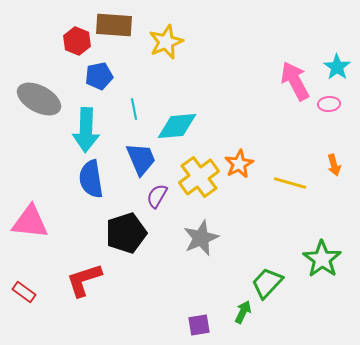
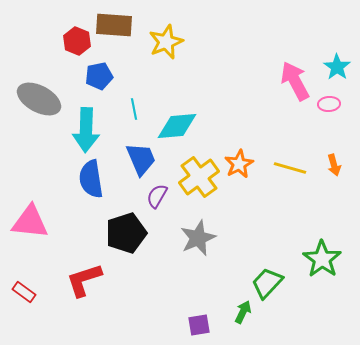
yellow line: moved 15 px up
gray star: moved 3 px left
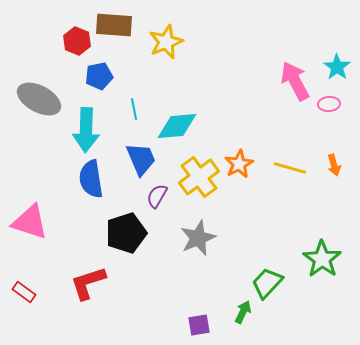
pink triangle: rotated 12 degrees clockwise
red L-shape: moved 4 px right, 3 px down
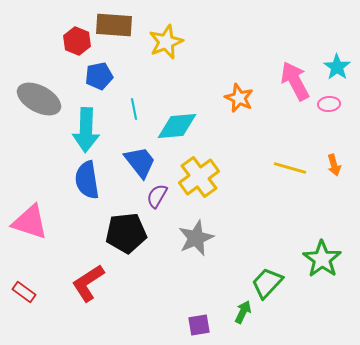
blue trapezoid: moved 1 px left, 3 px down; rotated 15 degrees counterclockwise
orange star: moved 66 px up; rotated 20 degrees counterclockwise
blue semicircle: moved 4 px left, 1 px down
black pentagon: rotated 12 degrees clockwise
gray star: moved 2 px left
red L-shape: rotated 15 degrees counterclockwise
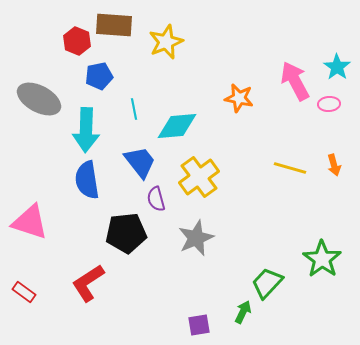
orange star: rotated 12 degrees counterclockwise
purple semicircle: moved 1 px left, 3 px down; rotated 45 degrees counterclockwise
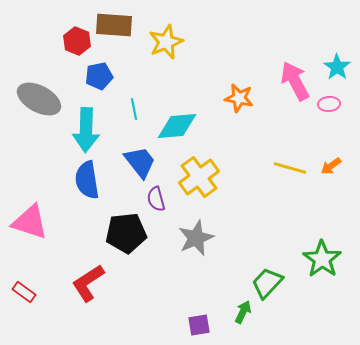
orange arrow: moved 3 px left, 1 px down; rotated 70 degrees clockwise
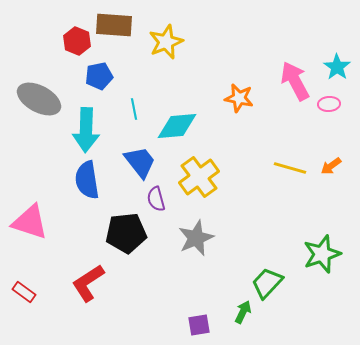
green star: moved 5 px up; rotated 18 degrees clockwise
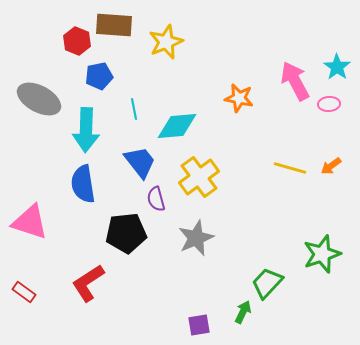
blue semicircle: moved 4 px left, 4 px down
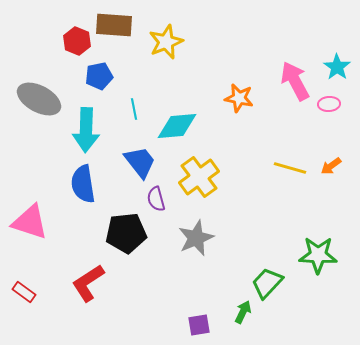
green star: moved 4 px left, 1 px down; rotated 21 degrees clockwise
